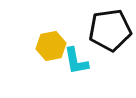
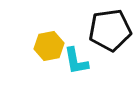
yellow hexagon: moved 2 px left
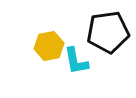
black pentagon: moved 2 px left, 2 px down
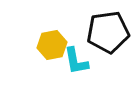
yellow hexagon: moved 3 px right, 1 px up
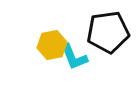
cyan L-shape: moved 2 px left, 4 px up; rotated 12 degrees counterclockwise
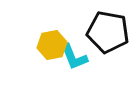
black pentagon: rotated 18 degrees clockwise
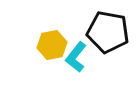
cyan L-shape: moved 2 px right; rotated 60 degrees clockwise
